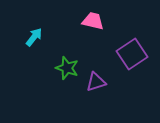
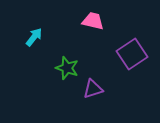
purple triangle: moved 3 px left, 7 px down
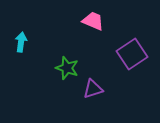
pink trapezoid: rotated 10 degrees clockwise
cyan arrow: moved 13 px left, 5 px down; rotated 30 degrees counterclockwise
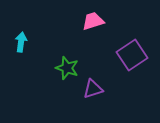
pink trapezoid: rotated 40 degrees counterclockwise
purple square: moved 1 px down
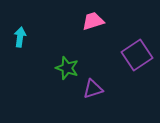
cyan arrow: moved 1 px left, 5 px up
purple square: moved 5 px right
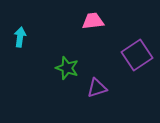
pink trapezoid: rotated 10 degrees clockwise
purple triangle: moved 4 px right, 1 px up
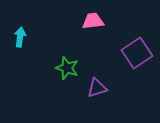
purple square: moved 2 px up
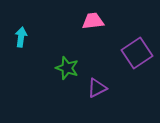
cyan arrow: moved 1 px right
purple triangle: rotated 10 degrees counterclockwise
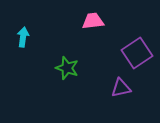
cyan arrow: moved 2 px right
purple triangle: moved 24 px right; rotated 15 degrees clockwise
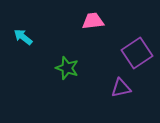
cyan arrow: rotated 60 degrees counterclockwise
